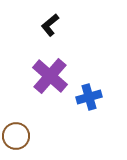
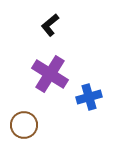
purple cross: moved 2 px up; rotated 9 degrees counterclockwise
brown circle: moved 8 px right, 11 px up
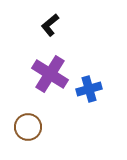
blue cross: moved 8 px up
brown circle: moved 4 px right, 2 px down
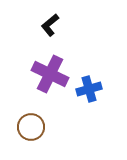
purple cross: rotated 6 degrees counterclockwise
brown circle: moved 3 px right
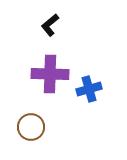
purple cross: rotated 24 degrees counterclockwise
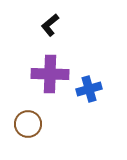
brown circle: moved 3 px left, 3 px up
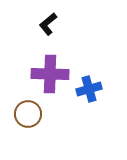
black L-shape: moved 2 px left, 1 px up
brown circle: moved 10 px up
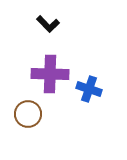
black L-shape: rotated 95 degrees counterclockwise
blue cross: rotated 35 degrees clockwise
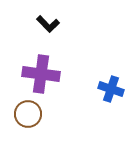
purple cross: moved 9 px left; rotated 6 degrees clockwise
blue cross: moved 22 px right
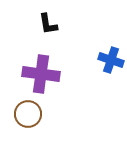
black L-shape: rotated 35 degrees clockwise
blue cross: moved 29 px up
